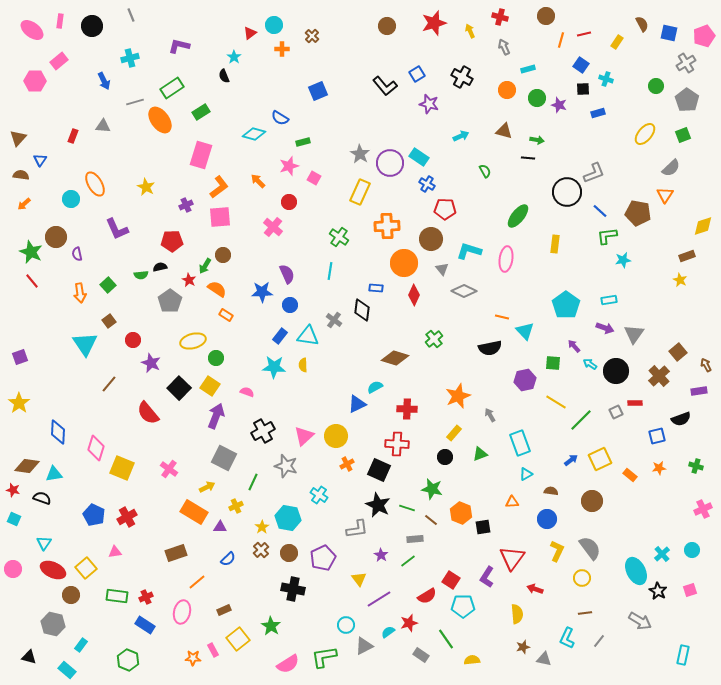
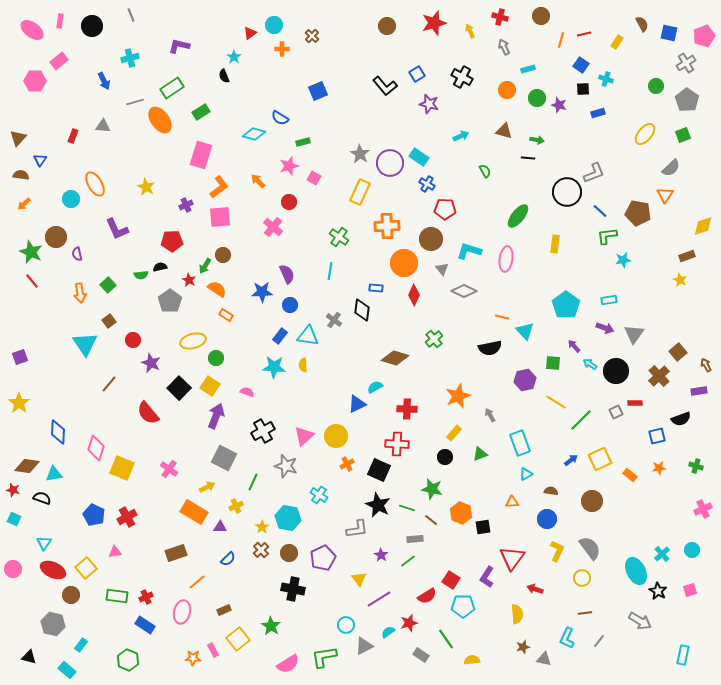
brown circle at (546, 16): moved 5 px left
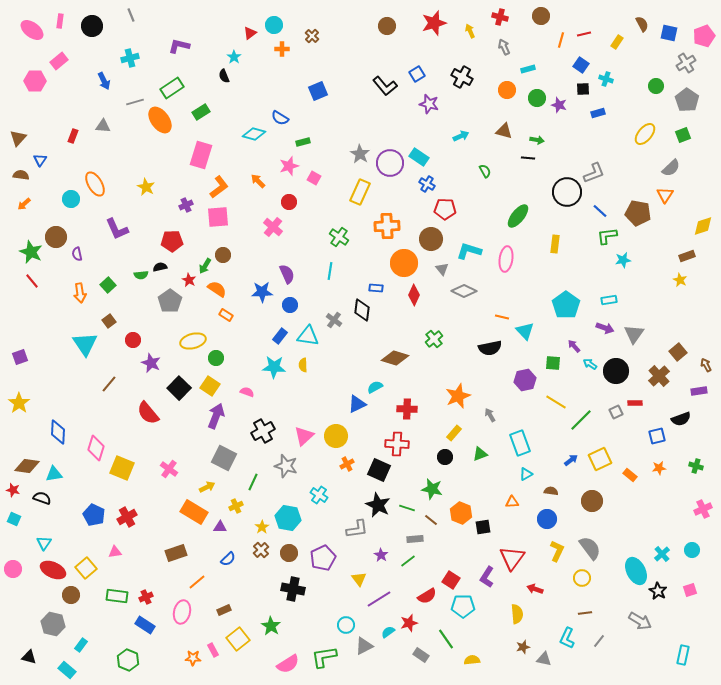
pink square at (220, 217): moved 2 px left
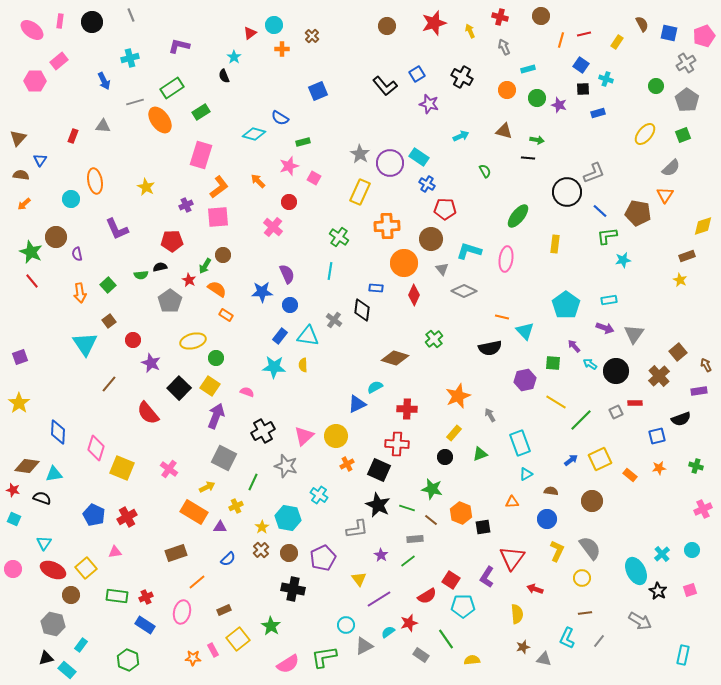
black circle at (92, 26): moved 4 px up
orange ellipse at (95, 184): moved 3 px up; rotated 20 degrees clockwise
black triangle at (29, 657): moved 17 px right, 1 px down; rotated 28 degrees counterclockwise
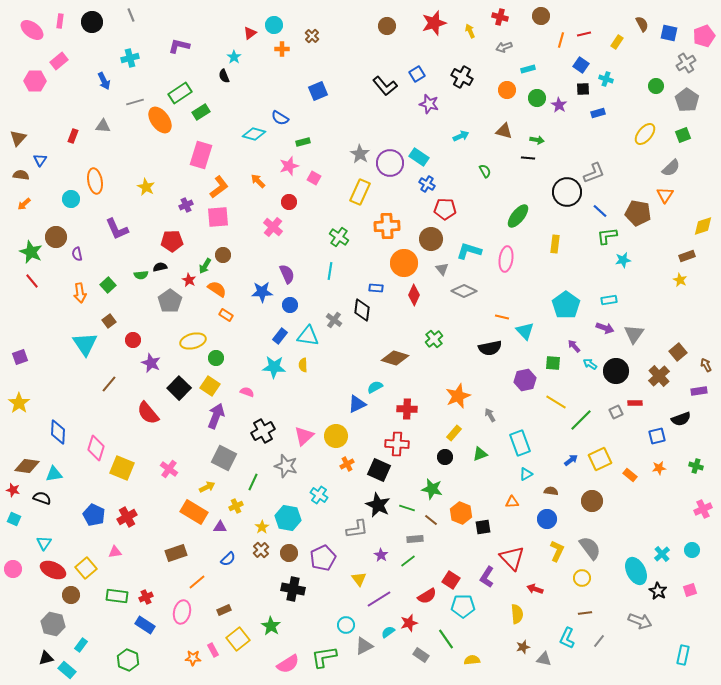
gray arrow at (504, 47): rotated 84 degrees counterclockwise
green rectangle at (172, 88): moved 8 px right, 5 px down
purple star at (559, 105): rotated 14 degrees clockwise
red triangle at (512, 558): rotated 20 degrees counterclockwise
gray arrow at (640, 621): rotated 10 degrees counterclockwise
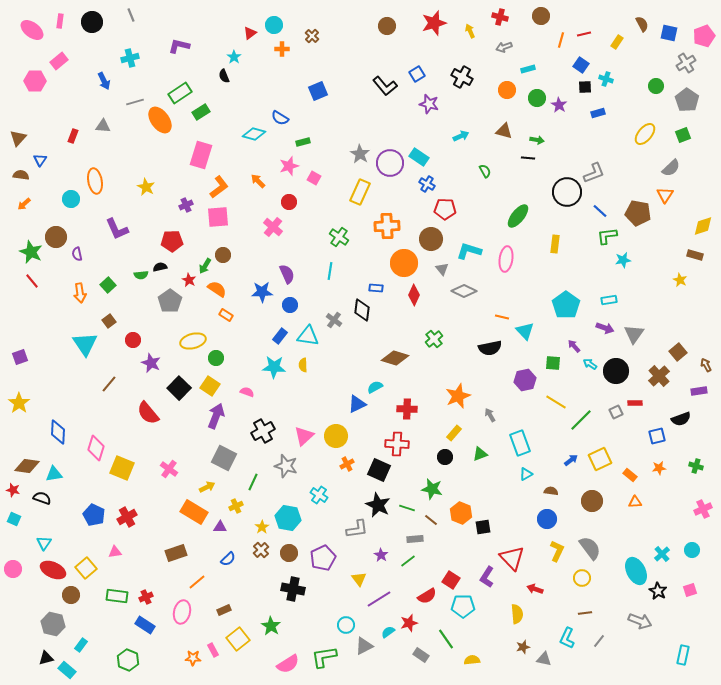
black square at (583, 89): moved 2 px right, 2 px up
brown rectangle at (687, 256): moved 8 px right, 1 px up; rotated 35 degrees clockwise
orange triangle at (512, 502): moved 123 px right
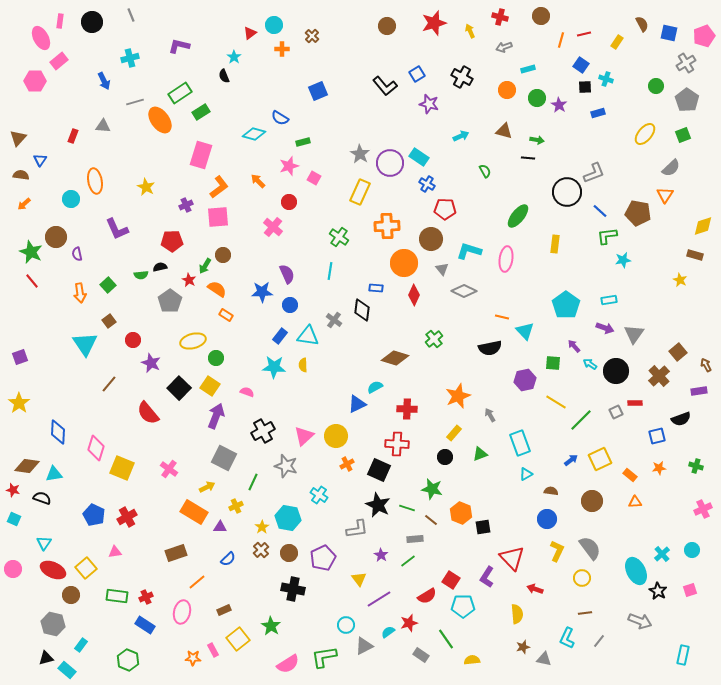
pink ellipse at (32, 30): moved 9 px right, 8 px down; rotated 25 degrees clockwise
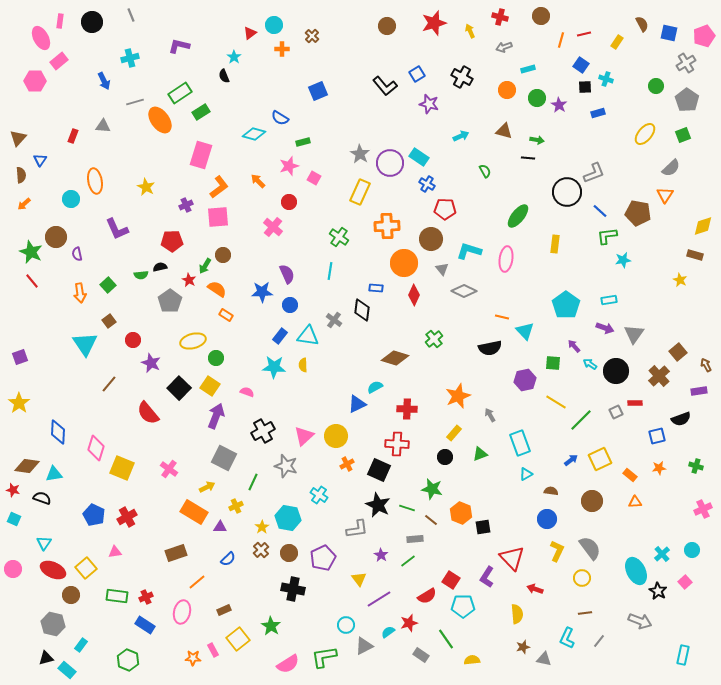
brown semicircle at (21, 175): rotated 77 degrees clockwise
pink square at (690, 590): moved 5 px left, 8 px up; rotated 24 degrees counterclockwise
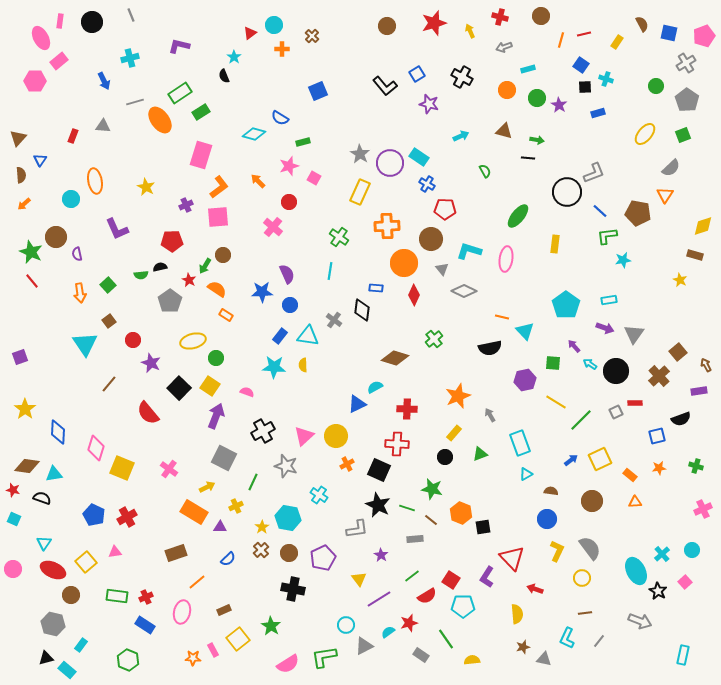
yellow star at (19, 403): moved 6 px right, 6 px down
green line at (408, 561): moved 4 px right, 15 px down
yellow square at (86, 568): moved 6 px up
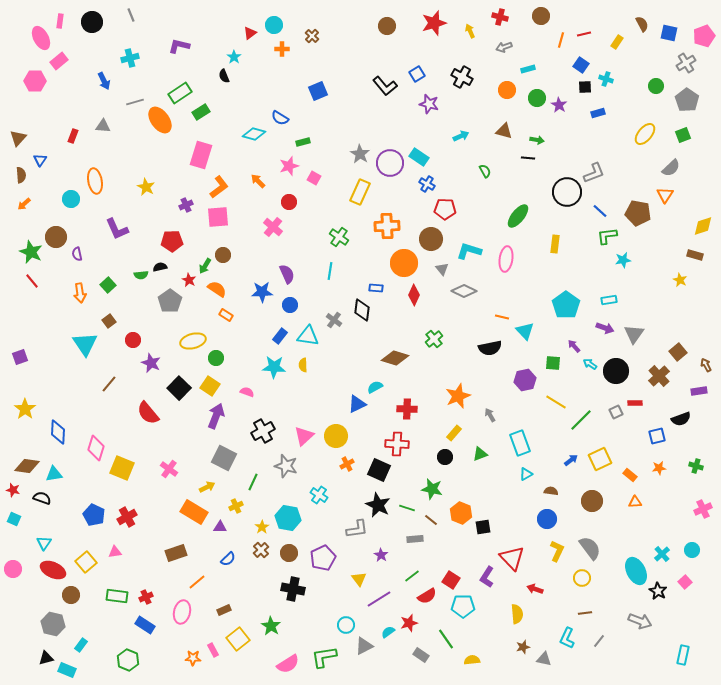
cyan rectangle at (67, 670): rotated 18 degrees counterclockwise
